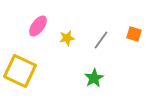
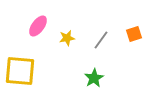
orange square: rotated 35 degrees counterclockwise
yellow square: rotated 20 degrees counterclockwise
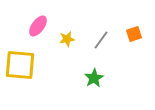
yellow star: moved 1 px down
yellow square: moved 6 px up
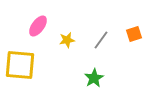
yellow star: moved 1 px down
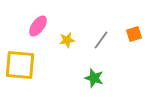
green star: rotated 24 degrees counterclockwise
